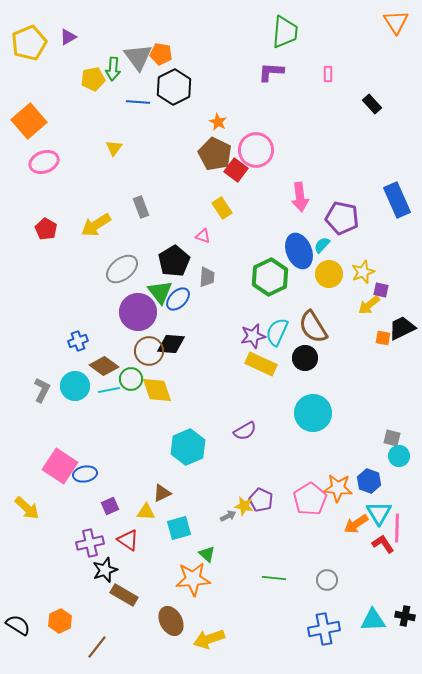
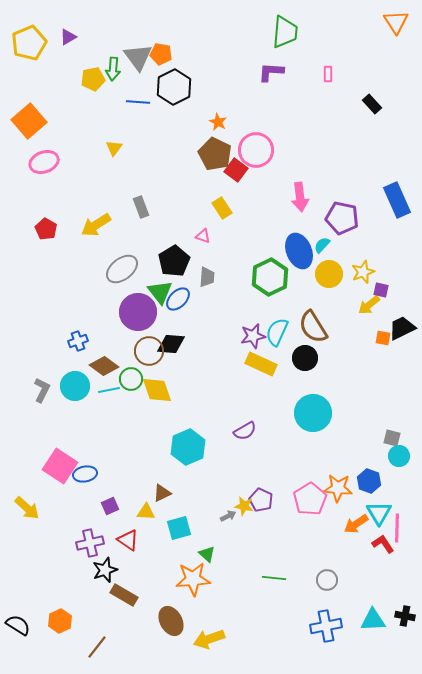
blue cross at (324, 629): moved 2 px right, 3 px up
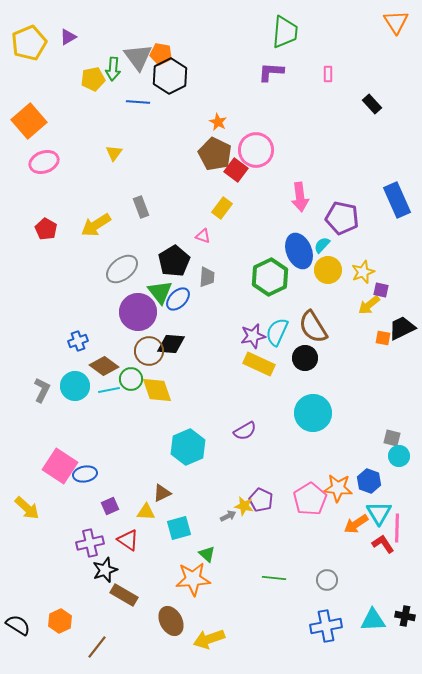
black hexagon at (174, 87): moved 4 px left, 11 px up
yellow triangle at (114, 148): moved 5 px down
yellow rectangle at (222, 208): rotated 70 degrees clockwise
yellow circle at (329, 274): moved 1 px left, 4 px up
yellow rectangle at (261, 364): moved 2 px left
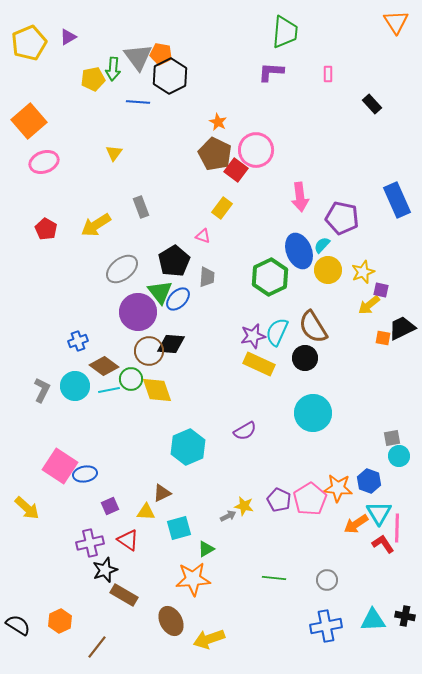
gray square at (392, 438): rotated 24 degrees counterclockwise
purple pentagon at (261, 500): moved 18 px right
green triangle at (207, 554): moved 1 px left, 5 px up; rotated 48 degrees clockwise
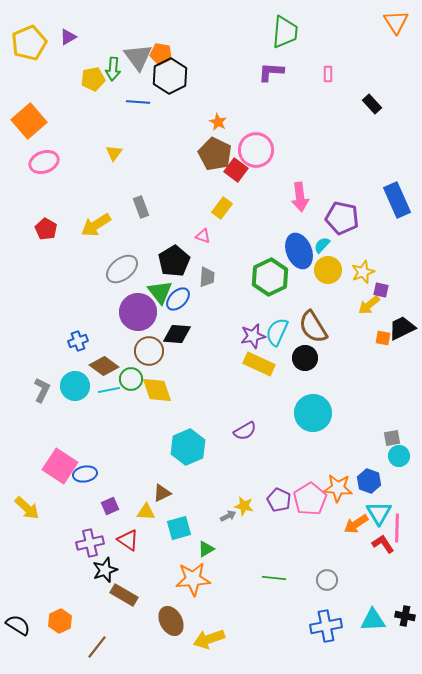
black diamond at (171, 344): moved 6 px right, 10 px up
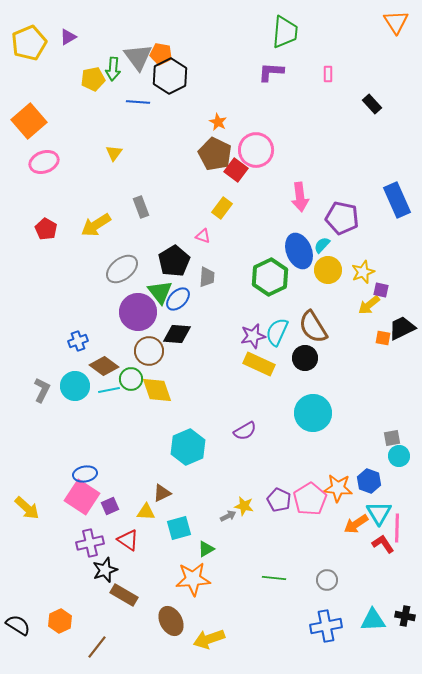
pink square at (60, 466): moved 22 px right, 31 px down
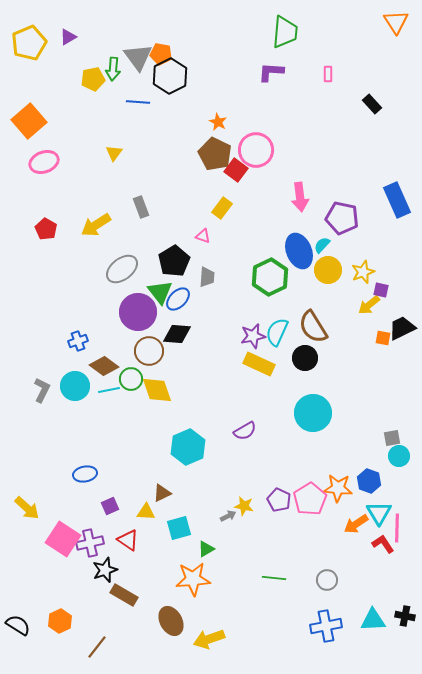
pink square at (82, 497): moved 19 px left, 42 px down
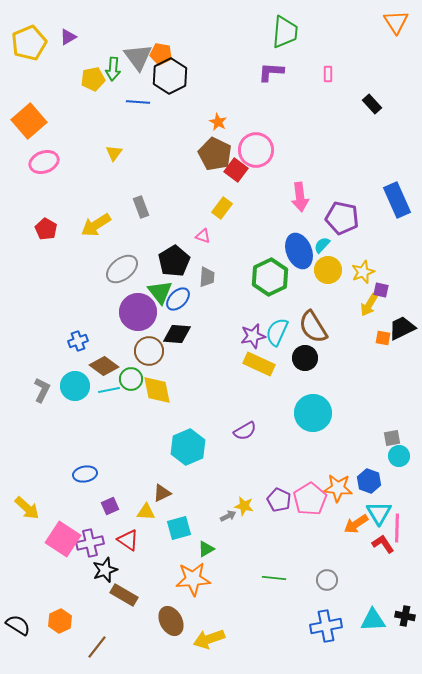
yellow arrow at (369, 305): rotated 20 degrees counterclockwise
yellow diamond at (157, 390): rotated 8 degrees clockwise
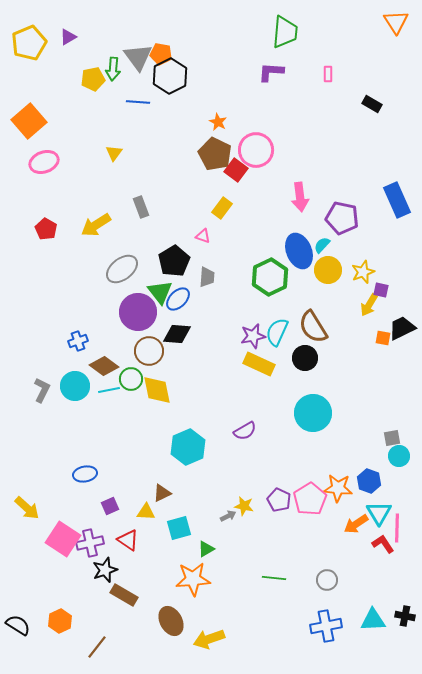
black rectangle at (372, 104): rotated 18 degrees counterclockwise
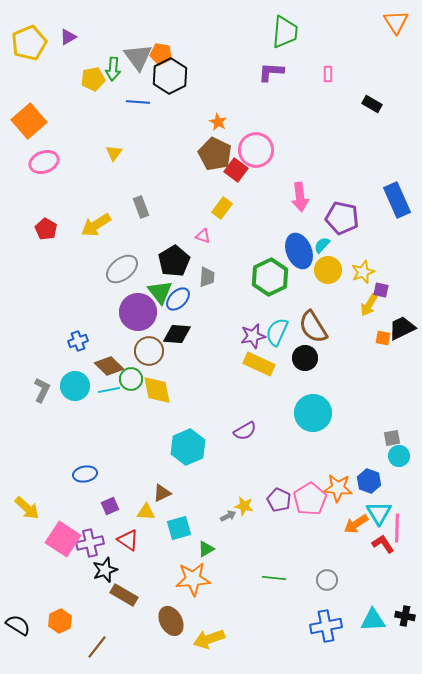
brown diamond at (104, 366): moved 5 px right; rotated 8 degrees clockwise
